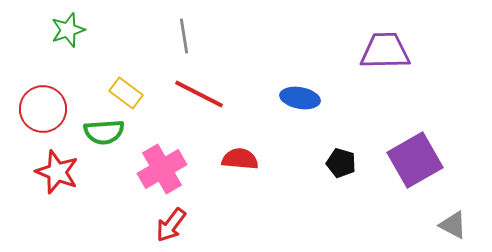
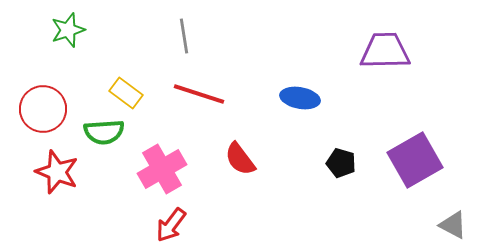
red line: rotated 9 degrees counterclockwise
red semicircle: rotated 132 degrees counterclockwise
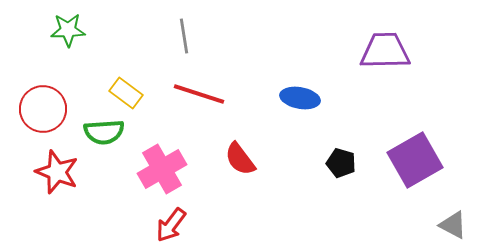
green star: rotated 16 degrees clockwise
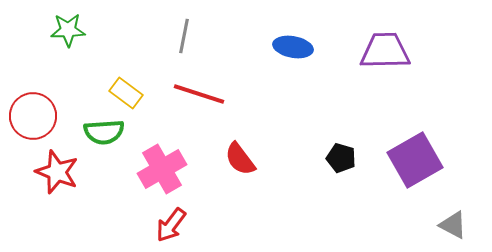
gray line: rotated 20 degrees clockwise
blue ellipse: moved 7 px left, 51 px up
red circle: moved 10 px left, 7 px down
black pentagon: moved 5 px up
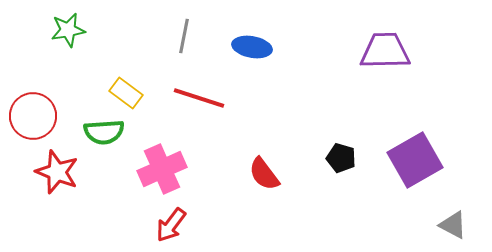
green star: rotated 8 degrees counterclockwise
blue ellipse: moved 41 px left
red line: moved 4 px down
red semicircle: moved 24 px right, 15 px down
pink cross: rotated 6 degrees clockwise
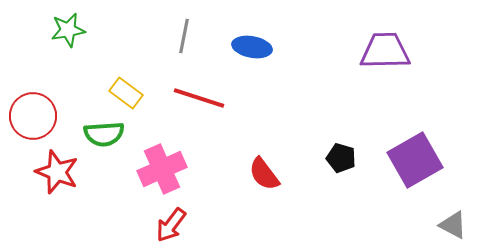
green semicircle: moved 2 px down
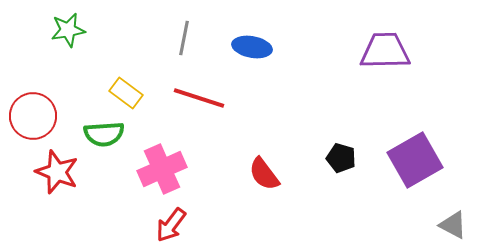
gray line: moved 2 px down
